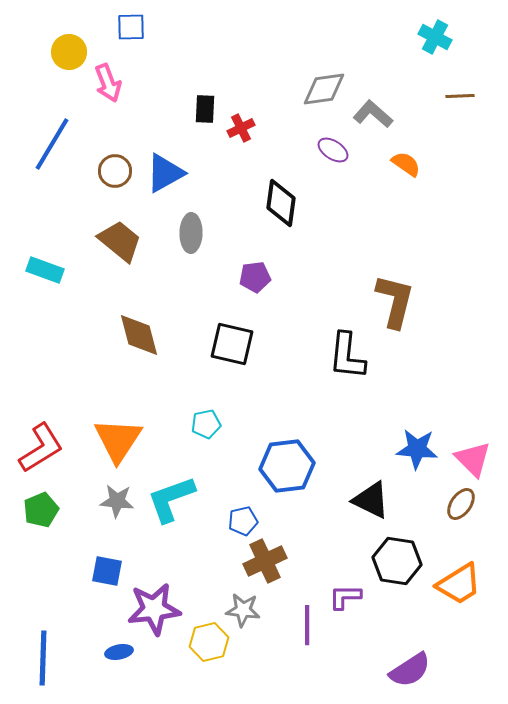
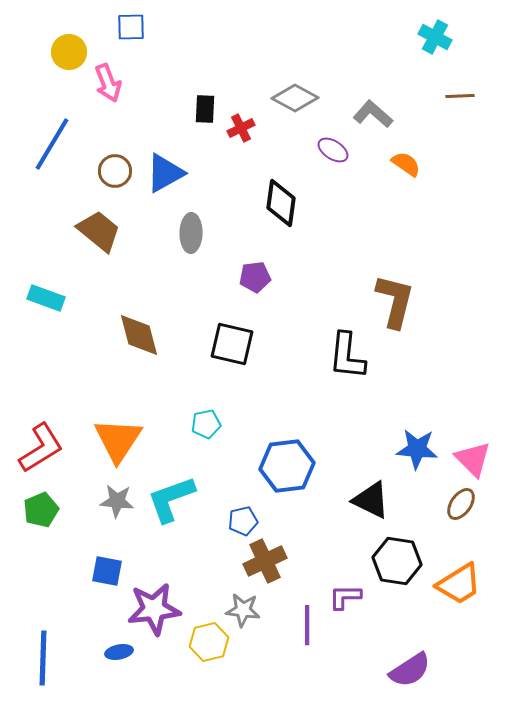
gray diamond at (324, 89): moved 29 px left, 9 px down; rotated 36 degrees clockwise
brown trapezoid at (120, 241): moved 21 px left, 10 px up
cyan rectangle at (45, 270): moved 1 px right, 28 px down
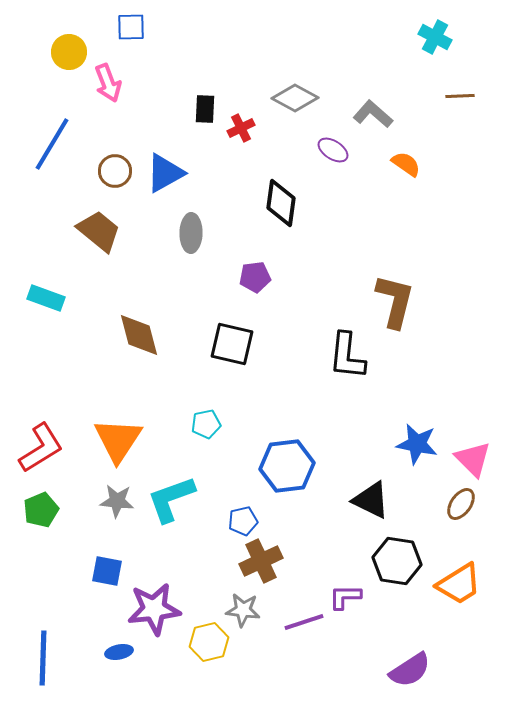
blue star at (417, 449): moved 5 px up; rotated 6 degrees clockwise
brown cross at (265, 561): moved 4 px left
purple line at (307, 625): moved 3 px left, 3 px up; rotated 72 degrees clockwise
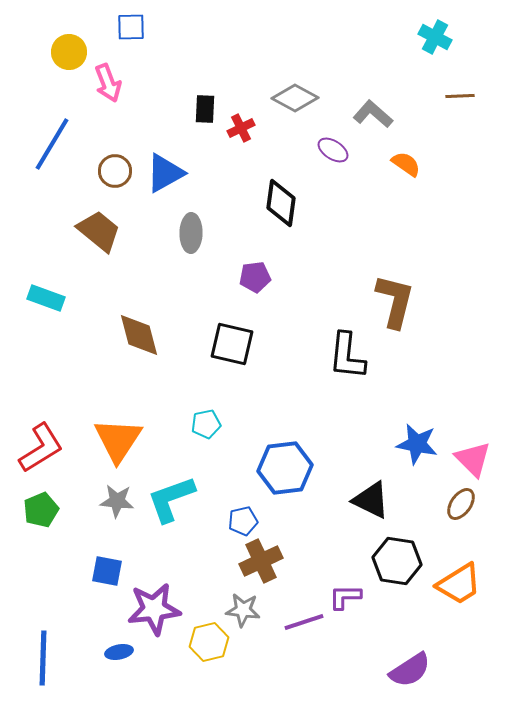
blue hexagon at (287, 466): moved 2 px left, 2 px down
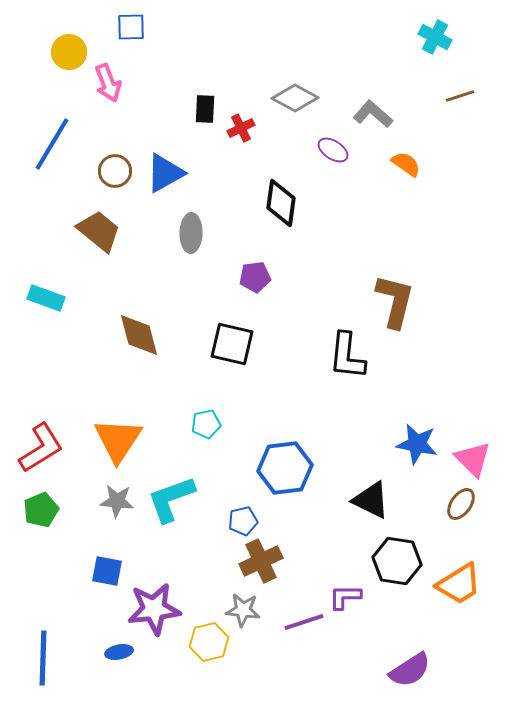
brown line at (460, 96): rotated 16 degrees counterclockwise
